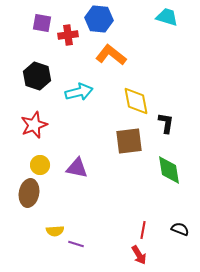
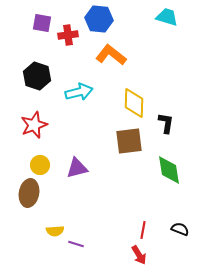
yellow diamond: moved 2 px left, 2 px down; rotated 12 degrees clockwise
purple triangle: rotated 25 degrees counterclockwise
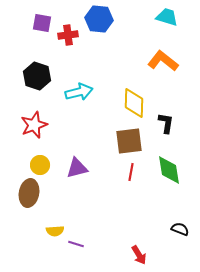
orange L-shape: moved 52 px right, 6 px down
red line: moved 12 px left, 58 px up
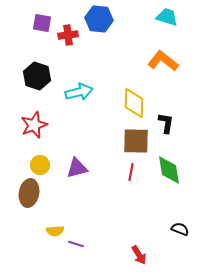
brown square: moved 7 px right; rotated 8 degrees clockwise
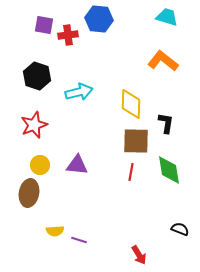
purple square: moved 2 px right, 2 px down
yellow diamond: moved 3 px left, 1 px down
purple triangle: moved 3 px up; rotated 20 degrees clockwise
purple line: moved 3 px right, 4 px up
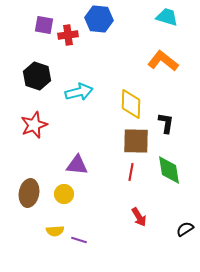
yellow circle: moved 24 px right, 29 px down
black semicircle: moved 5 px right; rotated 54 degrees counterclockwise
red arrow: moved 38 px up
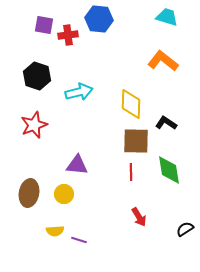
black L-shape: rotated 65 degrees counterclockwise
red line: rotated 12 degrees counterclockwise
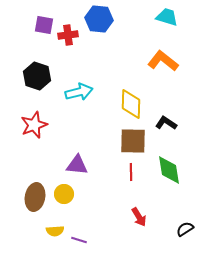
brown square: moved 3 px left
brown ellipse: moved 6 px right, 4 px down
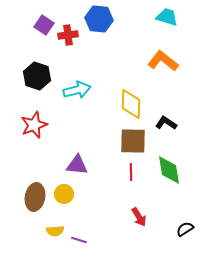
purple square: rotated 24 degrees clockwise
cyan arrow: moved 2 px left, 2 px up
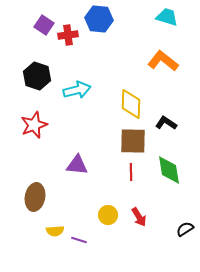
yellow circle: moved 44 px right, 21 px down
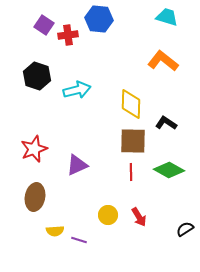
red star: moved 24 px down
purple triangle: rotated 30 degrees counterclockwise
green diamond: rotated 52 degrees counterclockwise
